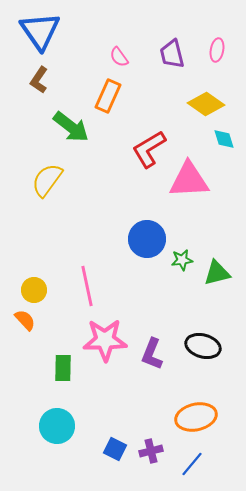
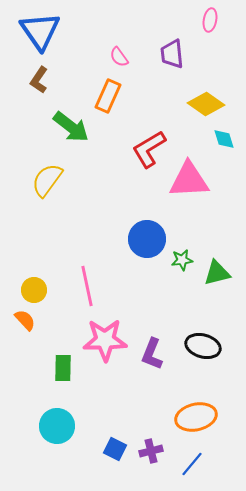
pink ellipse: moved 7 px left, 30 px up
purple trapezoid: rotated 8 degrees clockwise
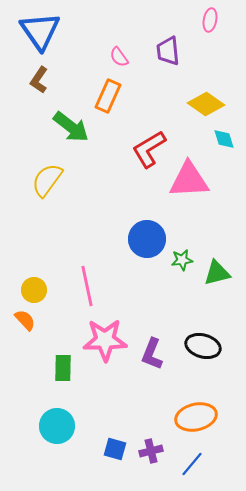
purple trapezoid: moved 4 px left, 3 px up
blue square: rotated 10 degrees counterclockwise
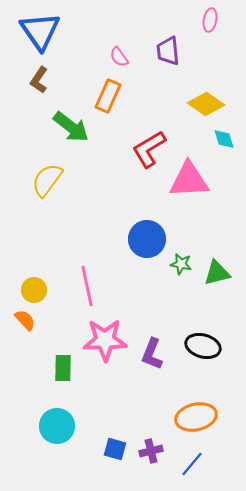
green star: moved 1 px left, 4 px down; rotated 20 degrees clockwise
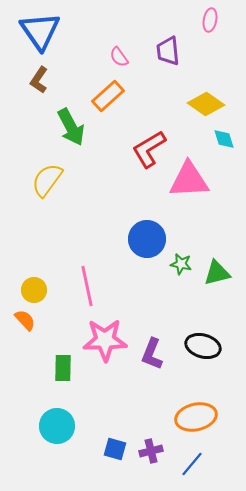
orange rectangle: rotated 24 degrees clockwise
green arrow: rotated 24 degrees clockwise
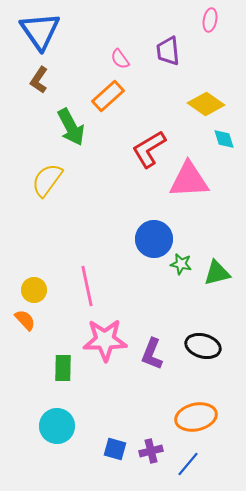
pink semicircle: moved 1 px right, 2 px down
blue circle: moved 7 px right
blue line: moved 4 px left
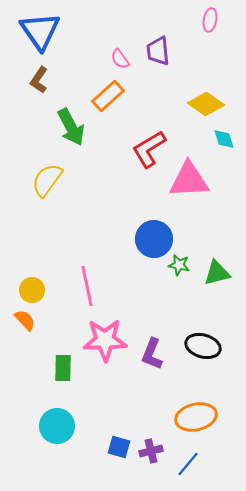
purple trapezoid: moved 10 px left
green star: moved 2 px left, 1 px down
yellow circle: moved 2 px left
blue square: moved 4 px right, 2 px up
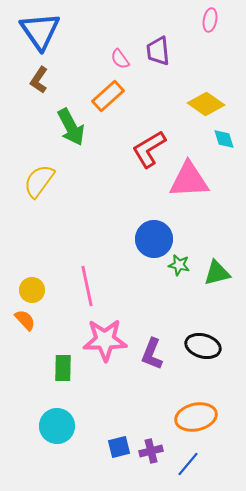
yellow semicircle: moved 8 px left, 1 px down
blue square: rotated 30 degrees counterclockwise
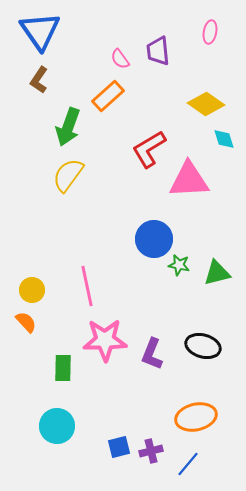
pink ellipse: moved 12 px down
green arrow: moved 3 px left; rotated 48 degrees clockwise
yellow semicircle: moved 29 px right, 6 px up
orange semicircle: moved 1 px right, 2 px down
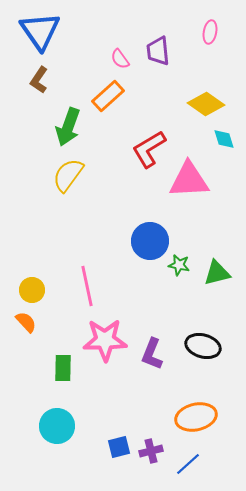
blue circle: moved 4 px left, 2 px down
blue line: rotated 8 degrees clockwise
